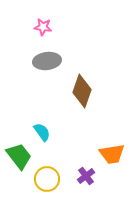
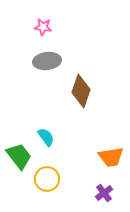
brown diamond: moved 1 px left
cyan semicircle: moved 4 px right, 5 px down
orange trapezoid: moved 1 px left, 3 px down
purple cross: moved 18 px right, 17 px down
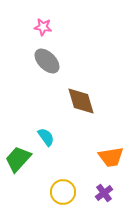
gray ellipse: rotated 52 degrees clockwise
brown diamond: moved 10 px down; rotated 36 degrees counterclockwise
green trapezoid: moved 1 px left, 3 px down; rotated 100 degrees counterclockwise
yellow circle: moved 16 px right, 13 px down
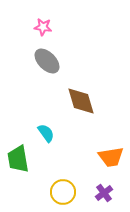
cyan semicircle: moved 4 px up
green trapezoid: rotated 52 degrees counterclockwise
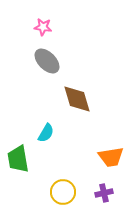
brown diamond: moved 4 px left, 2 px up
cyan semicircle: rotated 66 degrees clockwise
purple cross: rotated 24 degrees clockwise
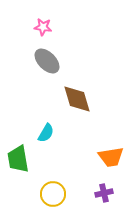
yellow circle: moved 10 px left, 2 px down
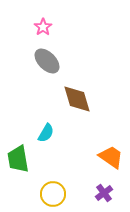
pink star: rotated 30 degrees clockwise
orange trapezoid: rotated 136 degrees counterclockwise
purple cross: rotated 24 degrees counterclockwise
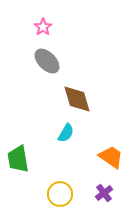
cyan semicircle: moved 20 px right
yellow circle: moved 7 px right
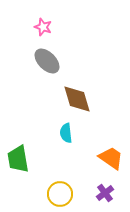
pink star: rotated 18 degrees counterclockwise
cyan semicircle: rotated 144 degrees clockwise
orange trapezoid: moved 1 px down
purple cross: moved 1 px right
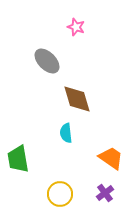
pink star: moved 33 px right
